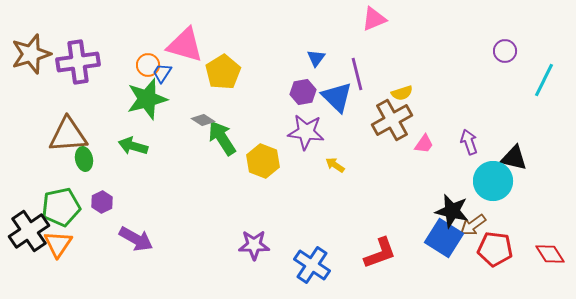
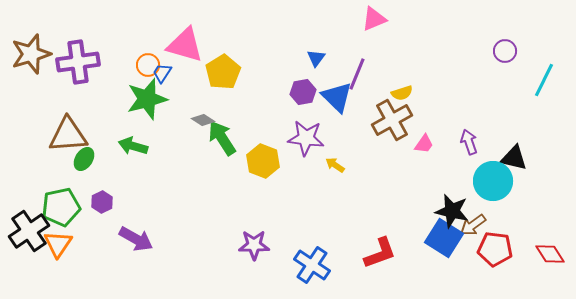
purple line at (357, 74): rotated 36 degrees clockwise
purple star at (306, 132): moved 6 px down
green ellipse at (84, 159): rotated 45 degrees clockwise
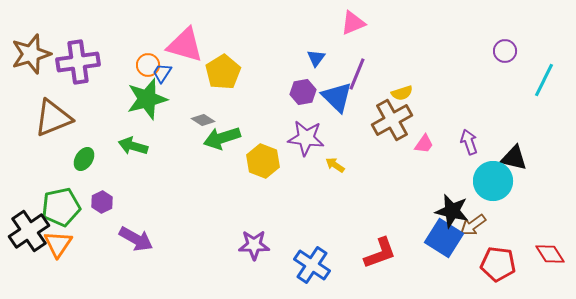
pink triangle at (374, 19): moved 21 px left, 4 px down
brown triangle at (68, 135): moved 15 px left, 17 px up; rotated 18 degrees counterclockwise
green arrow at (222, 138): rotated 75 degrees counterclockwise
red pentagon at (495, 249): moved 3 px right, 15 px down
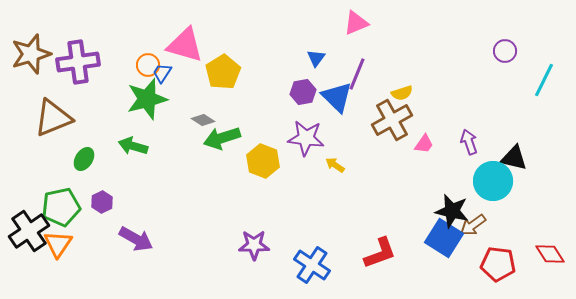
pink triangle at (353, 23): moved 3 px right
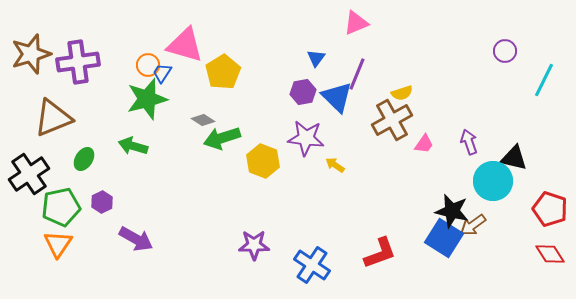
black cross at (29, 231): moved 57 px up
red pentagon at (498, 264): moved 52 px right, 55 px up; rotated 12 degrees clockwise
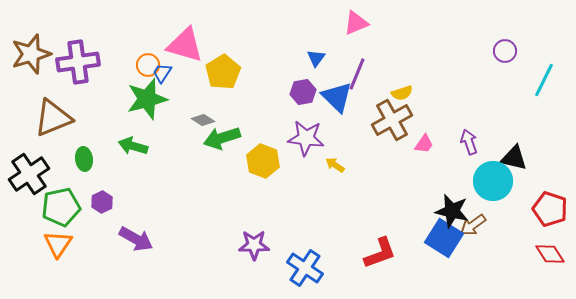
green ellipse at (84, 159): rotated 40 degrees counterclockwise
blue cross at (312, 265): moved 7 px left, 3 px down
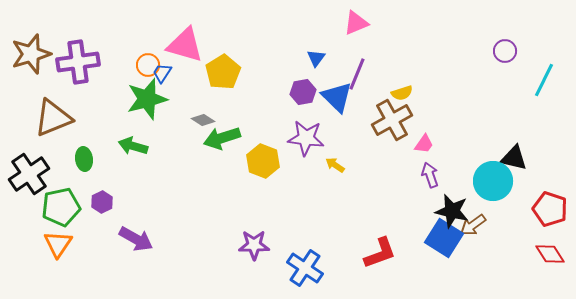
purple arrow at (469, 142): moved 39 px left, 33 px down
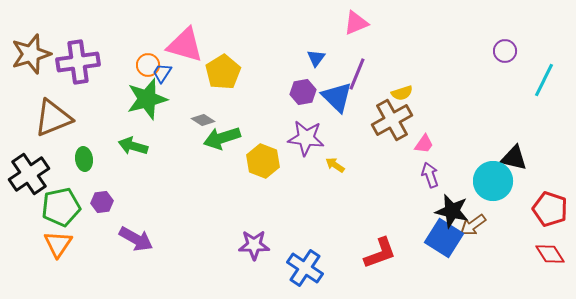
purple hexagon at (102, 202): rotated 20 degrees clockwise
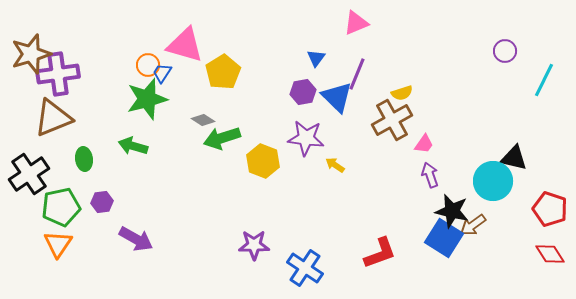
purple cross at (78, 62): moved 20 px left, 12 px down
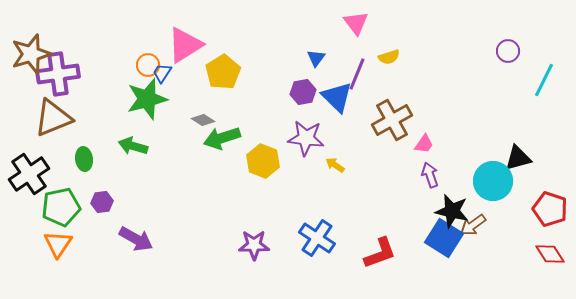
pink triangle at (356, 23): rotated 44 degrees counterclockwise
pink triangle at (185, 45): rotated 48 degrees counterclockwise
purple circle at (505, 51): moved 3 px right
yellow semicircle at (402, 93): moved 13 px left, 36 px up
black triangle at (514, 158): moved 4 px right; rotated 28 degrees counterclockwise
blue cross at (305, 268): moved 12 px right, 30 px up
